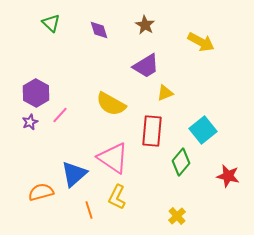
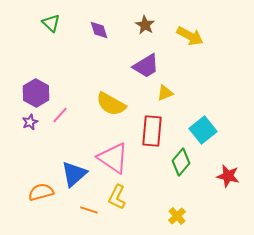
yellow arrow: moved 11 px left, 6 px up
orange line: rotated 54 degrees counterclockwise
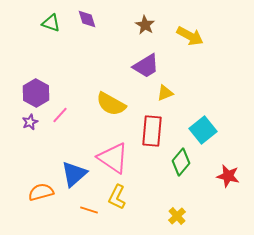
green triangle: rotated 24 degrees counterclockwise
purple diamond: moved 12 px left, 11 px up
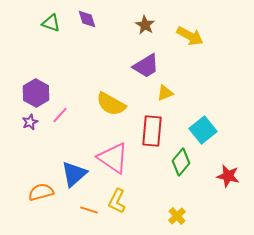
yellow L-shape: moved 4 px down
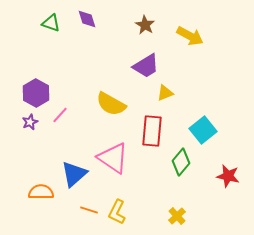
orange semicircle: rotated 15 degrees clockwise
yellow L-shape: moved 11 px down
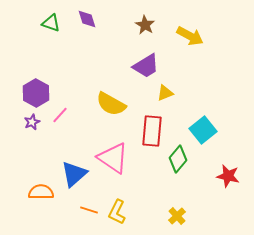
purple star: moved 2 px right
green diamond: moved 3 px left, 3 px up
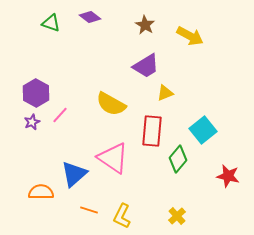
purple diamond: moved 3 px right, 2 px up; rotated 35 degrees counterclockwise
yellow L-shape: moved 5 px right, 4 px down
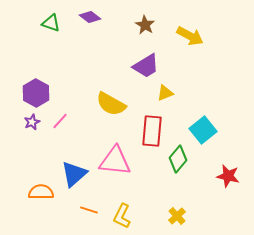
pink line: moved 6 px down
pink triangle: moved 2 px right, 3 px down; rotated 28 degrees counterclockwise
